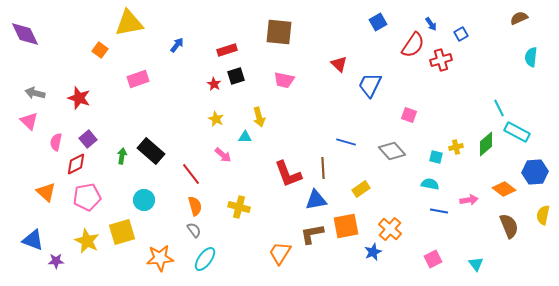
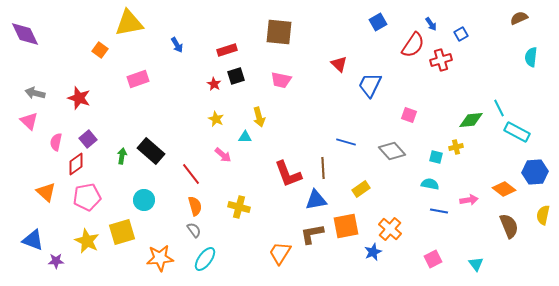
blue arrow at (177, 45): rotated 112 degrees clockwise
pink trapezoid at (284, 80): moved 3 px left
green diamond at (486, 144): moved 15 px left, 24 px up; rotated 35 degrees clockwise
red diamond at (76, 164): rotated 10 degrees counterclockwise
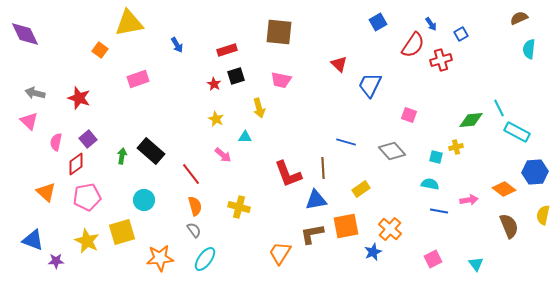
cyan semicircle at (531, 57): moved 2 px left, 8 px up
yellow arrow at (259, 117): moved 9 px up
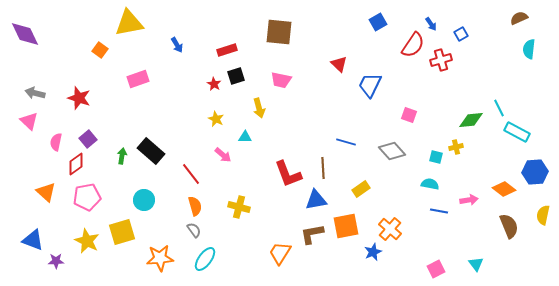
pink square at (433, 259): moved 3 px right, 10 px down
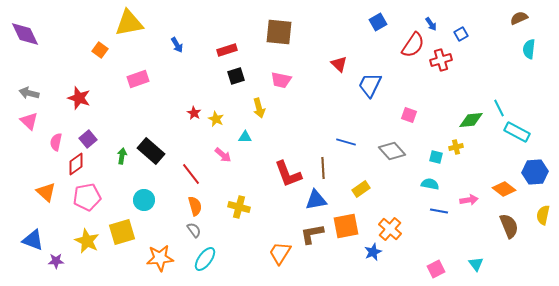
red star at (214, 84): moved 20 px left, 29 px down
gray arrow at (35, 93): moved 6 px left
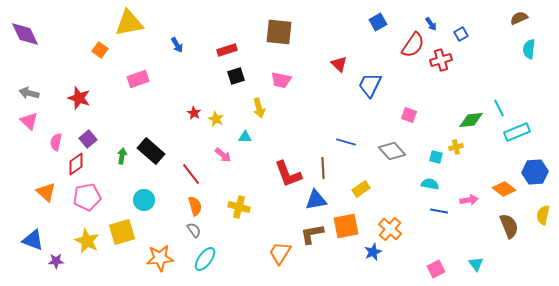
cyan rectangle at (517, 132): rotated 50 degrees counterclockwise
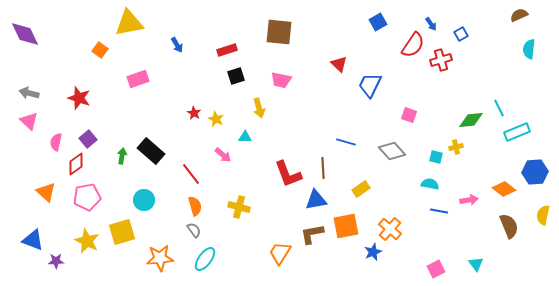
brown semicircle at (519, 18): moved 3 px up
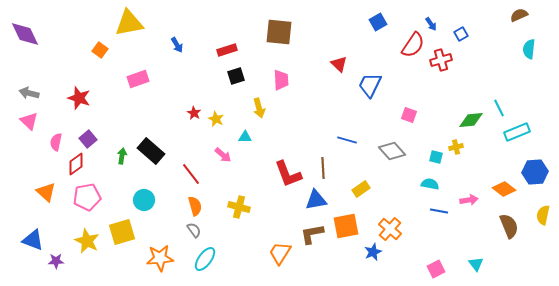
pink trapezoid at (281, 80): rotated 105 degrees counterclockwise
blue line at (346, 142): moved 1 px right, 2 px up
